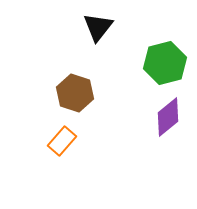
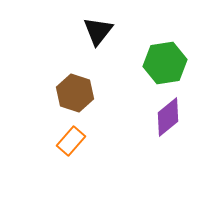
black triangle: moved 4 px down
green hexagon: rotated 6 degrees clockwise
orange rectangle: moved 9 px right
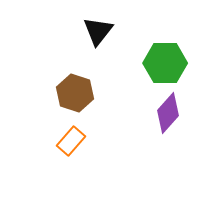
green hexagon: rotated 9 degrees clockwise
purple diamond: moved 4 px up; rotated 9 degrees counterclockwise
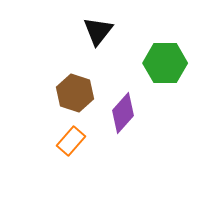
purple diamond: moved 45 px left
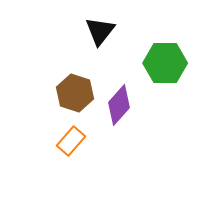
black triangle: moved 2 px right
purple diamond: moved 4 px left, 8 px up
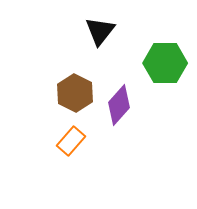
brown hexagon: rotated 9 degrees clockwise
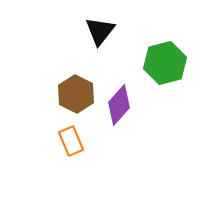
green hexagon: rotated 15 degrees counterclockwise
brown hexagon: moved 1 px right, 1 px down
orange rectangle: rotated 64 degrees counterclockwise
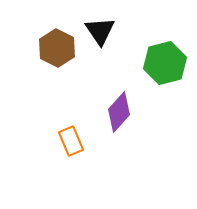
black triangle: rotated 12 degrees counterclockwise
brown hexagon: moved 19 px left, 46 px up
purple diamond: moved 7 px down
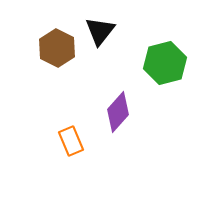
black triangle: rotated 12 degrees clockwise
purple diamond: moved 1 px left
